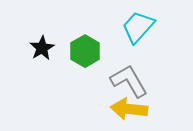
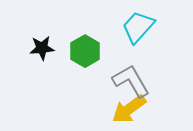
black star: rotated 25 degrees clockwise
gray L-shape: moved 2 px right
yellow arrow: rotated 42 degrees counterclockwise
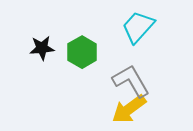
green hexagon: moved 3 px left, 1 px down
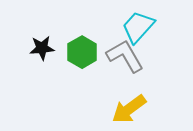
gray L-shape: moved 6 px left, 25 px up
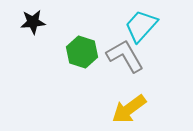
cyan trapezoid: moved 3 px right, 1 px up
black star: moved 9 px left, 26 px up
green hexagon: rotated 12 degrees counterclockwise
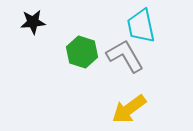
cyan trapezoid: rotated 54 degrees counterclockwise
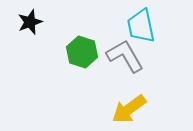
black star: moved 3 px left; rotated 15 degrees counterclockwise
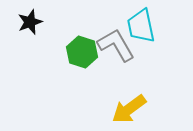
gray L-shape: moved 9 px left, 11 px up
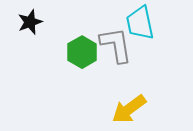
cyan trapezoid: moved 1 px left, 3 px up
gray L-shape: rotated 21 degrees clockwise
green hexagon: rotated 12 degrees clockwise
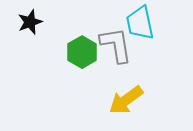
yellow arrow: moved 3 px left, 9 px up
